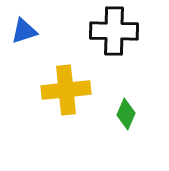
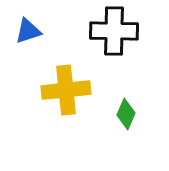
blue triangle: moved 4 px right
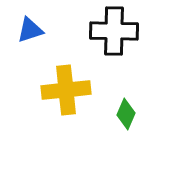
blue triangle: moved 2 px right, 1 px up
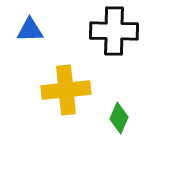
blue triangle: rotated 16 degrees clockwise
green diamond: moved 7 px left, 4 px down
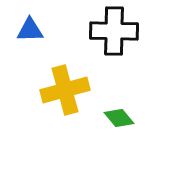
yellow cross: moved 1 px left; rotated 9 degrees counterclockwise
green diamond: rotated 64 degrees counterclockwise
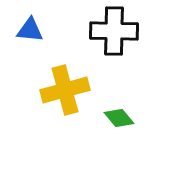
blue triangle: rotated 8 degrees clockwise
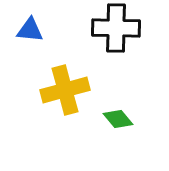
black cross: moved 2 px right, 3 px up
green diamond: moved 1 px left, 1 px down
